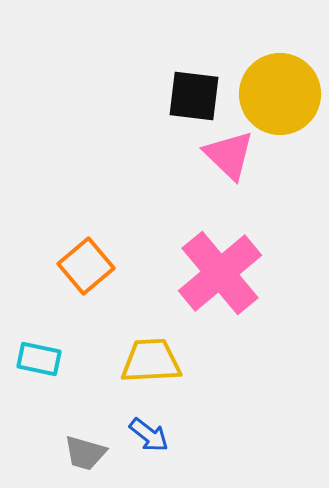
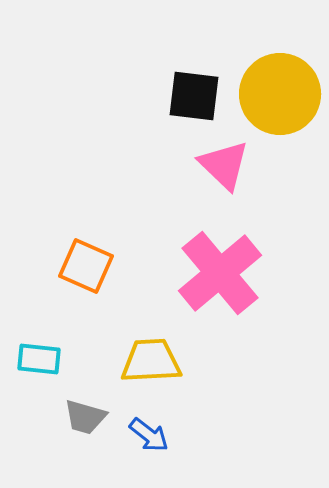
pink triangle: moved 5 px left, 10 px down
orange square: rotated 26 degrees counterclockwise
cyan rectangle: rotated 6 degrees counterclockwise
gray trapezoid: moved 36 px up
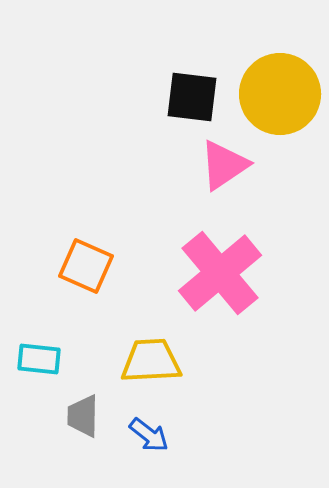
black square: moved 2 px left, 1 px down
pink triangle: rotated 42 degrees clockwise
gray trapezoid: moved 2 px left, 1 px up; rotated 75 degrees clockwise
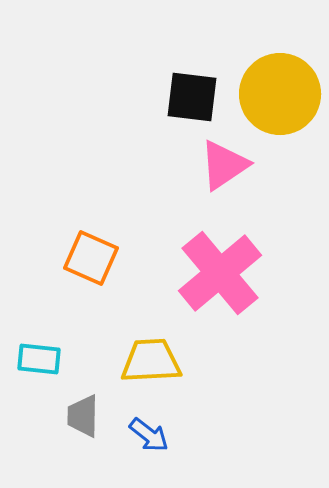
orange square: moved 5 px right, 8 px up
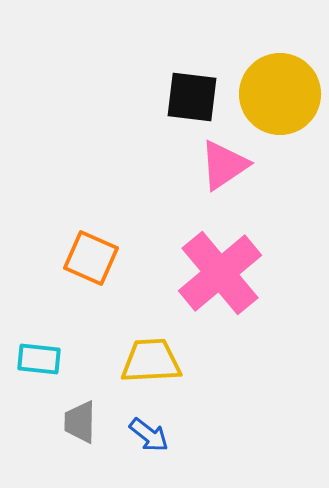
gray trapezoid: moved 3 px left, 6 px down
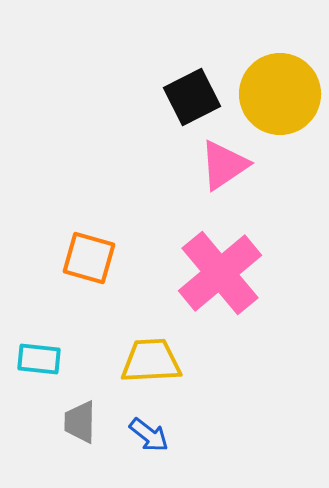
black square: rotated 34 degrees counterclockwise
orange square: moved 2 px left; rotated 8 degrees counterclockwise
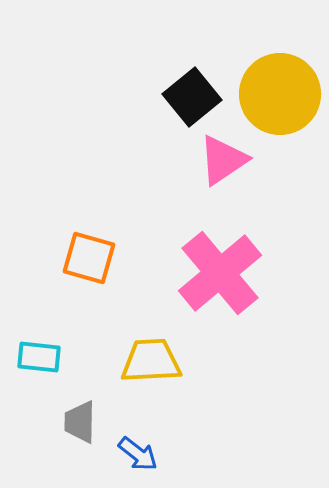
black square: rotated 12 degrees counterclockwise
pink triangle: moved 1 px left, 5 px up
cyan rectangle: moved 2 px up
blue arrow: moved 11 px left, 19 px down
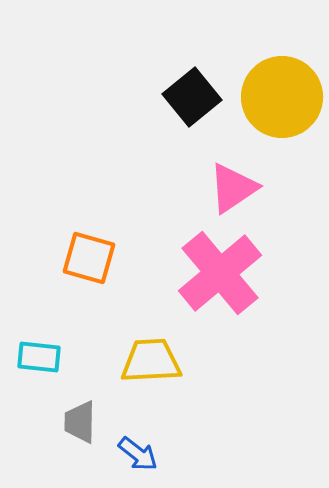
yellow circle: moved 2 px right, 3 px down
pink triangle: moved 10 px right, 28 px down
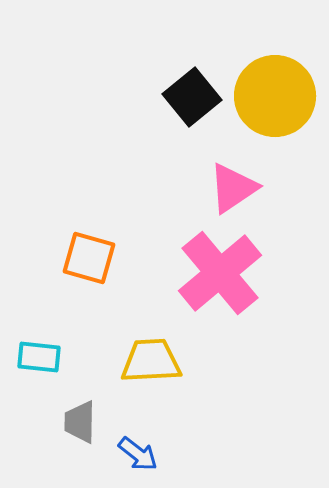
yellow circle: moved 7 px left, 1 px up
